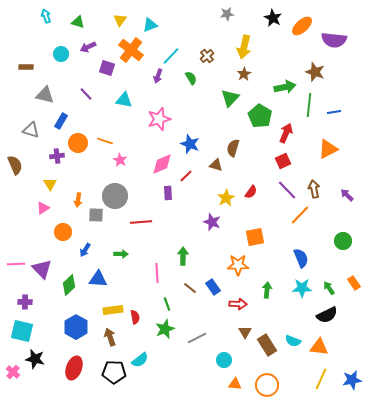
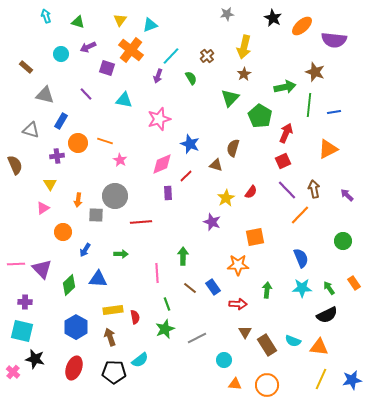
brown rectangle at (26, 67): rotated 40 degrees clockwise
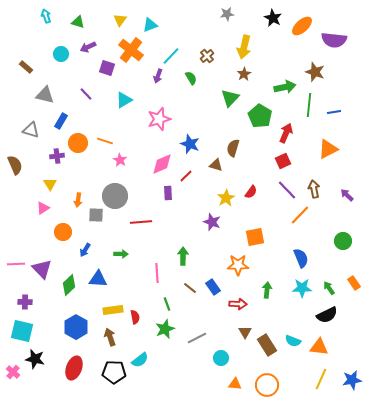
cyan triangle at (124, 100): rotated 42 degrees counterclockwise
cyan circle at (224, 360): moved 3 px left, 2 px up
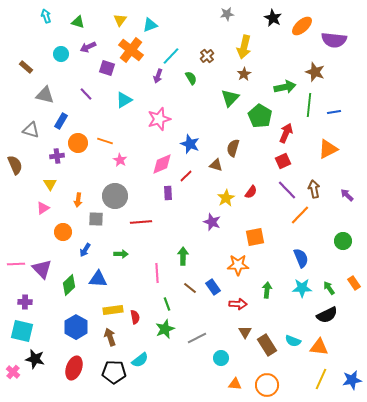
gray square at (96, 215): moved 4 px down
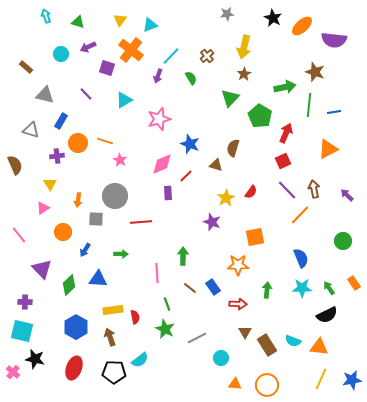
pink line at (16, 264): moved 3 px right, 29 px up; rotated 54 degrees clockwise
green star at (165, 329): rotated 24 degrees counterclockwise
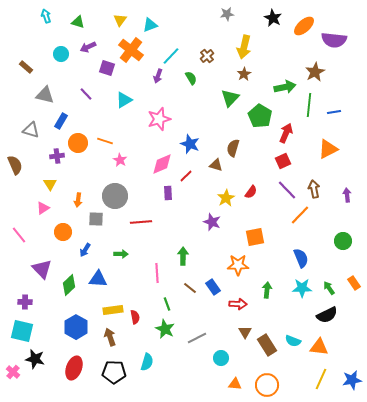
orange ellipse at (302, 26): moved 2 px right
brown star at (315, 72): rotated 24 degrees clockwise
purple arrow at (347, 195): rotated 40 degrees clockwise
cyan semicircle at (140, 360): moved 7 px right, 2 px down; rotated 36 degrees counterclockwise
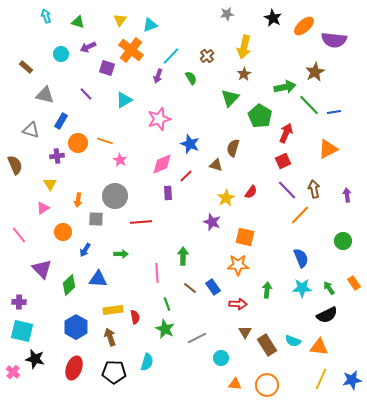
green line at (309, 105): rotated 50 degrees counterclockwise
orange square at (255, 237): moved 10 px left; rotated 24 degrees clockwise
purple cross at (25, 302): moved 6 px left
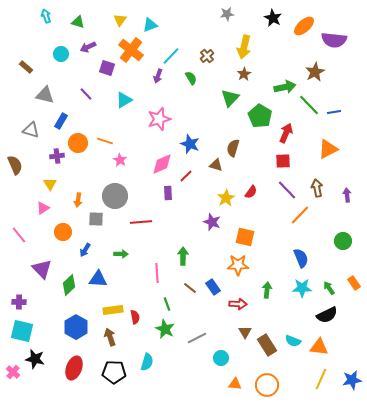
red square at (283, 161): rotated 21 degrees clockwise
brown arrow at (314, 189): moved 3 px right, 1 px up
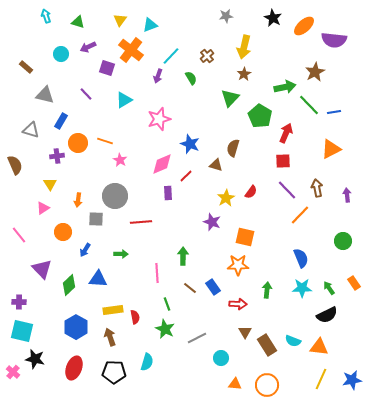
gray star at (227, 14): moved 1 px left, 2 px down
orange triangle at (328, 149): moved 3 px right
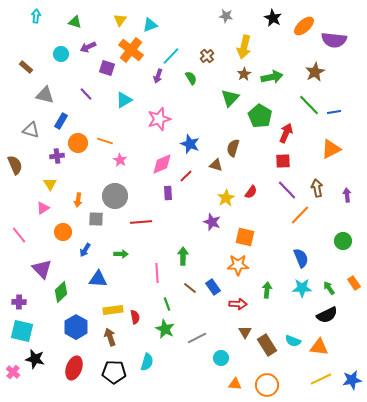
cyan arrow at (46, 16): moved 10 px left; rotated 24 degrees clockwise
gray star at (226, 16): rotated 16 degrees clockwise
green triangle at (78, 22): moved 3 px left
green arrow at (285, 87): moved 13 px left, 10 px up
green diamond at (69, 285): moved 8 px left, 7 px down
yellow line at (321, 379): rotated 40 degrees clockwise
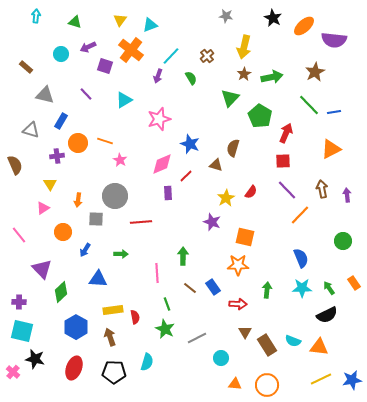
purple square at (107, 68): moved 2 px left, 2 px up
brown arrow at (317, 188): moved 5 px right, 1 px down
